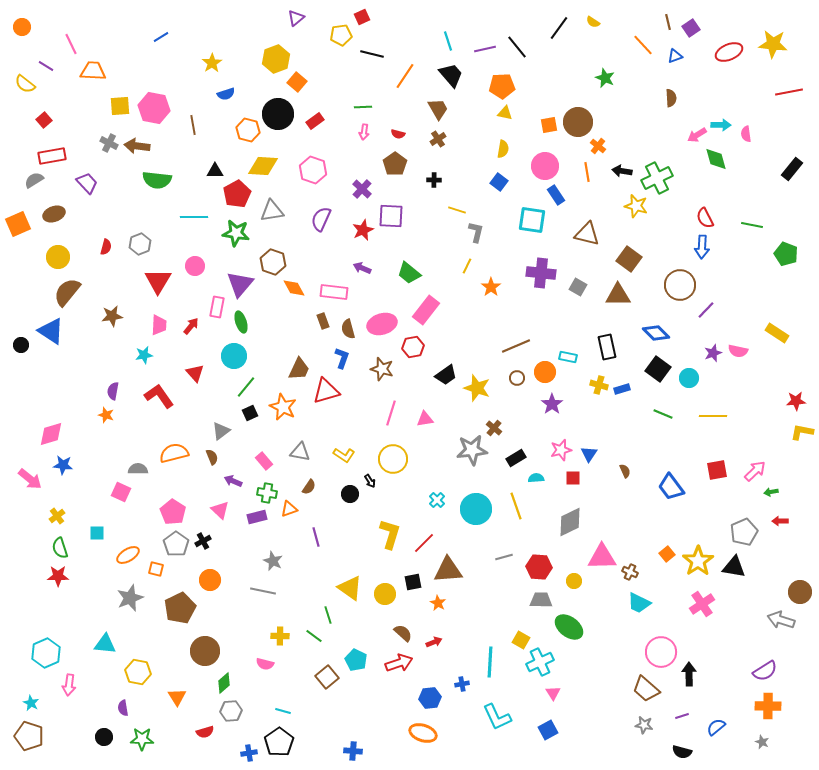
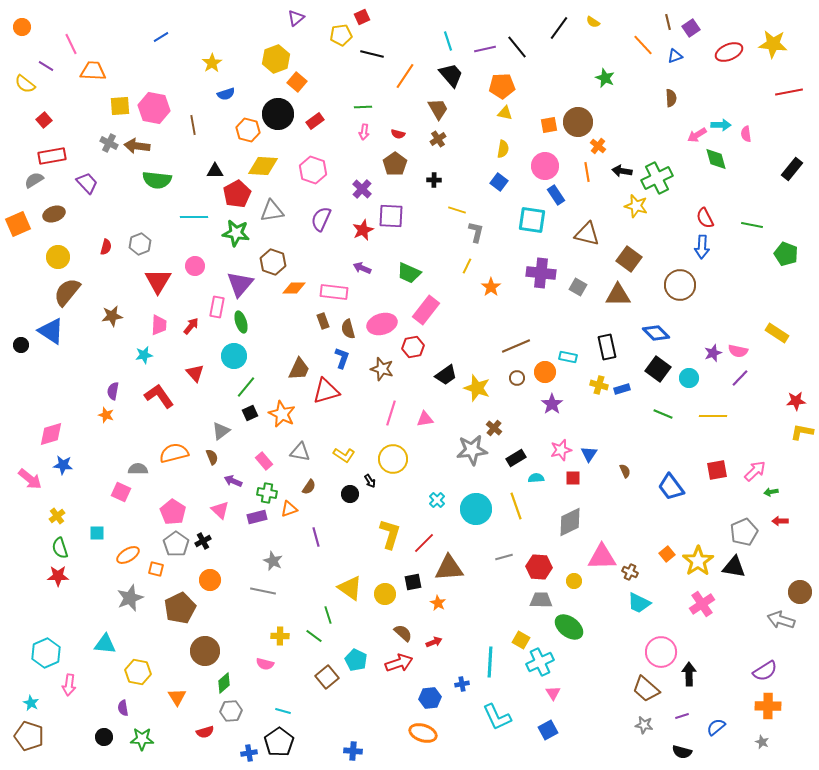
green trapezoid at (409, 273): rotated 15 degrees counterclockwise
orange diamond at (294, 288): rotated 60 degrees counterclockwise
purple line at (706, 310): moved 34 px right, 68 px down
orange star at (283, 407): moved 1 px left, 7 px down
brown triangle at (448, 570): moved 1 px right, 2 px up
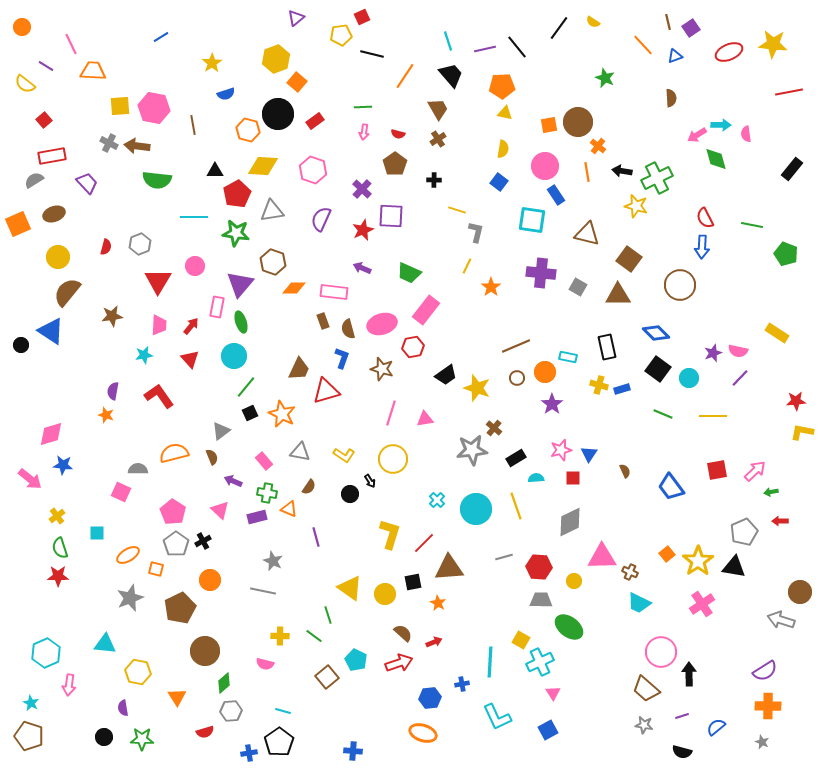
red triangle at (195, 373): moved 5 px left, 14 px up
orange triangle at (289, 509): rotated 42 degrees clockwise
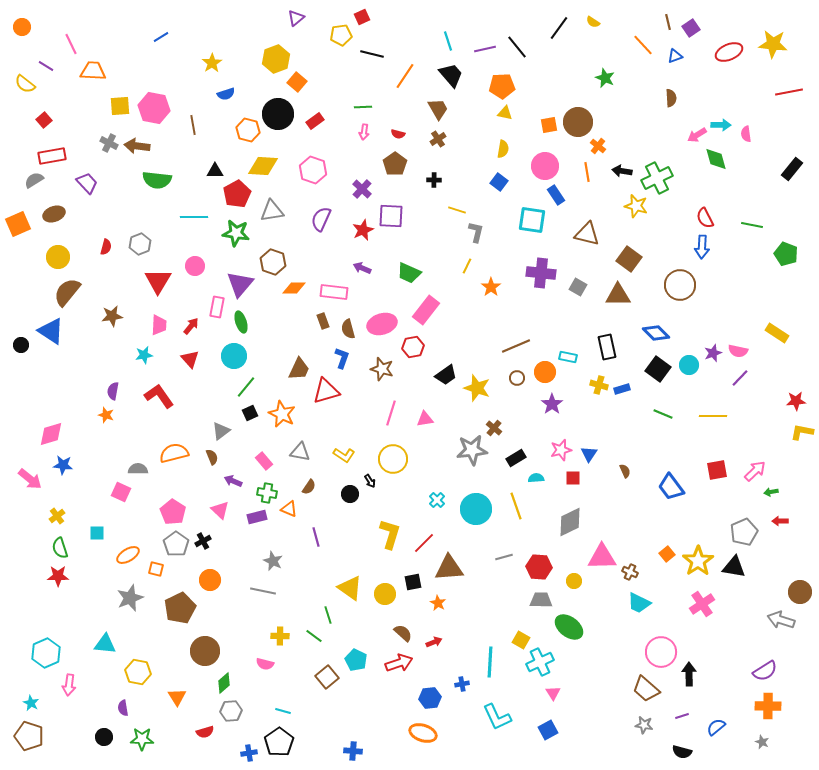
cyan circle at (689, 378): moved 13 px up
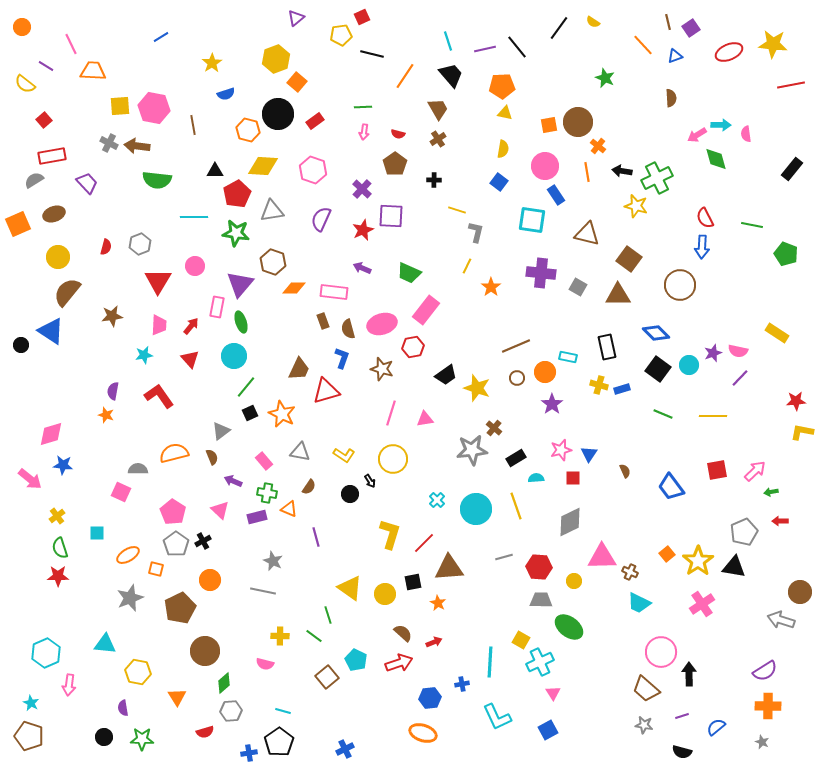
red line at (789, 92): moved 2 px right, 7 px up
blue cross at (353, 751): moved 8 px left, 2 px up; rotated 30 degrees counterclockwise
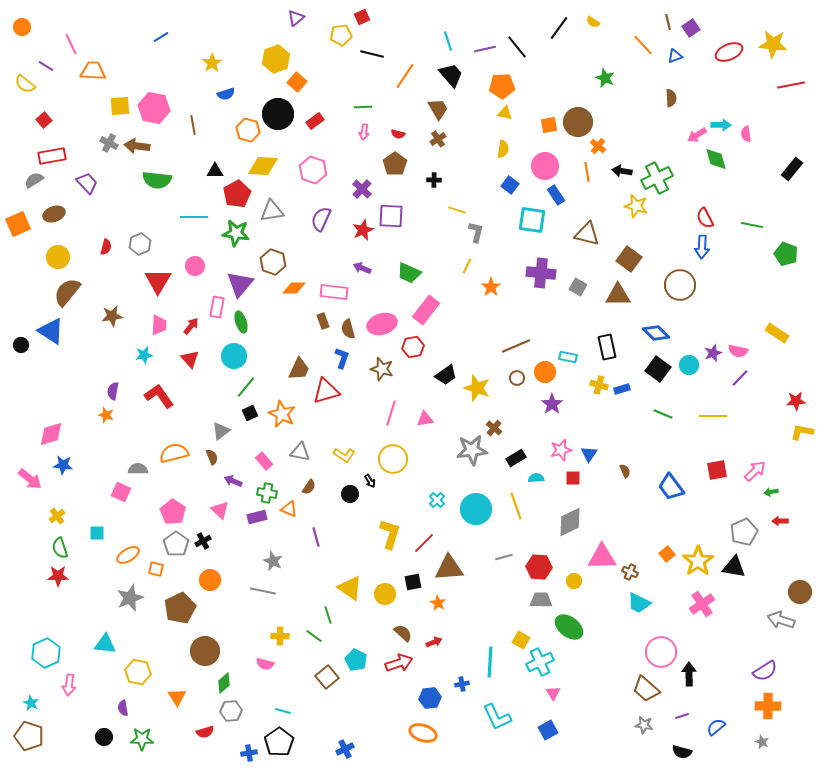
blue square at (499, 182): moved 11 px right, 3 px down
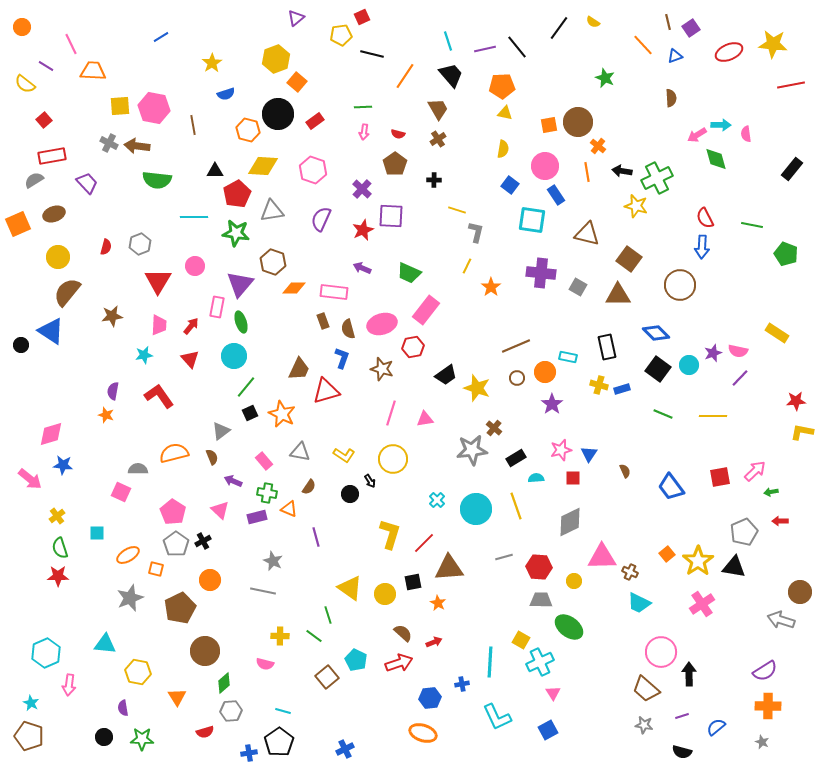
red square at (717, 470): moved 3 px right, 7 px down
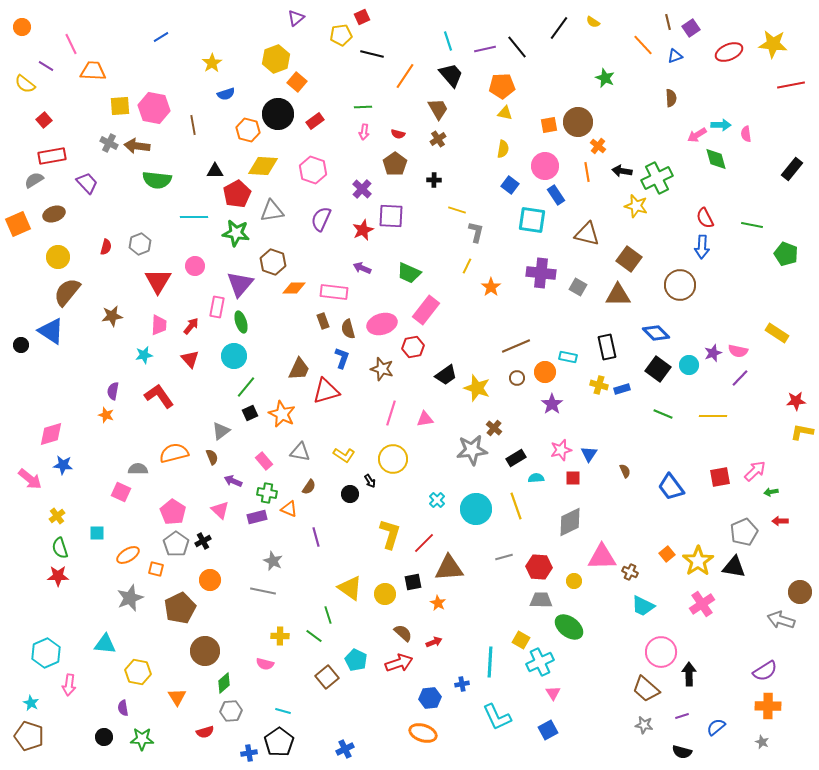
cyan trapezoid at (639, 603): moved 4 px right, 3 px down
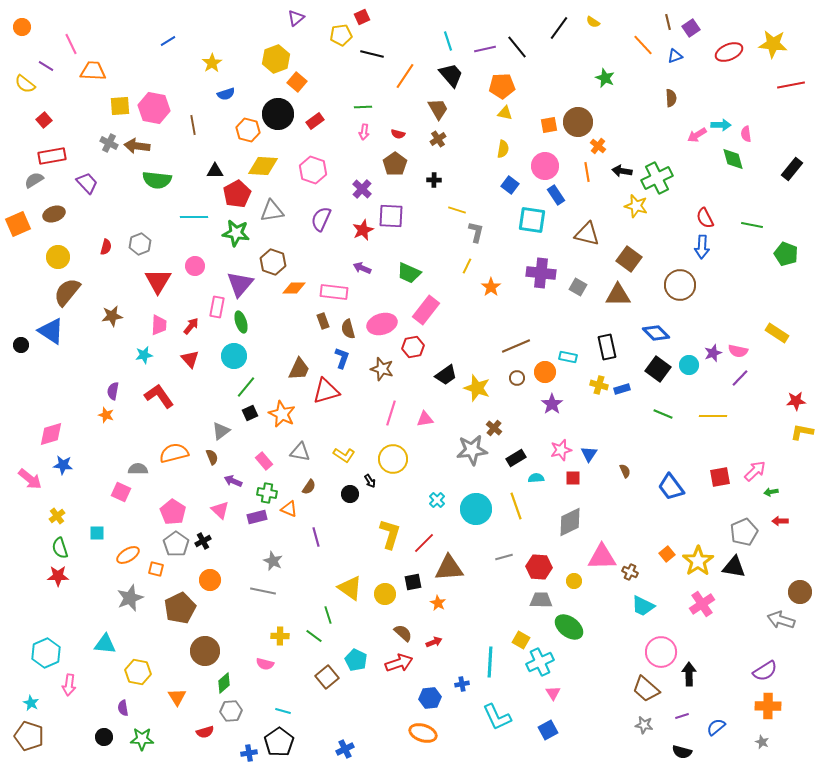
blue line at (161, 37): moved 7 px right, 4 px down
green diamond at (716, 159): moved 17 px right
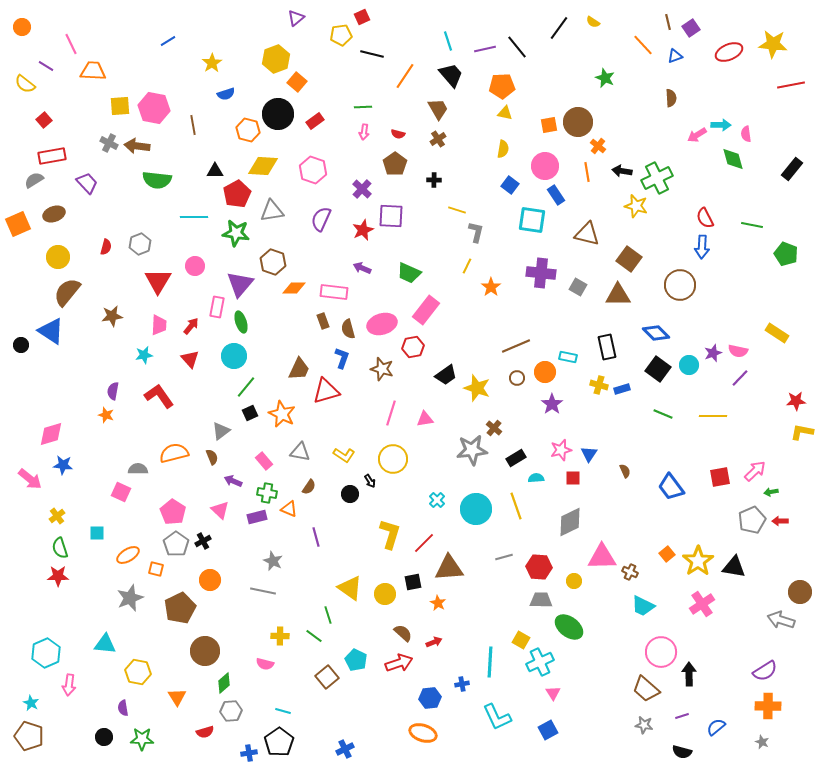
gray pentagon at (744, 532): moved 8 px right, 12 px up
